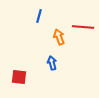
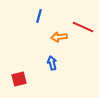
red line: rotated 20 degrees clockwise
orange arrow: rotated 77 degrees counterclockwise
red square: moved 2 px down; rotated 21 degrees counterclockwise
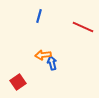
orange arrow: moved 16 px left, 18 px down
red square: moved 1 px left, 3 px down; rotated 21 degrees counterclockwise
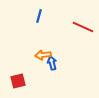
red square: moved 1 px up; rotated 21 degrees clockwise
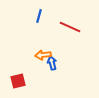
red line: moved 13 px left
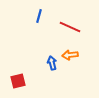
orange arrow: moved 27 px right
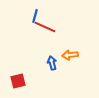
blue line: moved 4 px left
red line: moved 25 px left
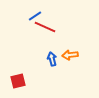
blue line: rotated 40 degrees clockwise
blue arrow: moved 4 px up
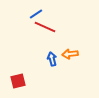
blue line: moved 1 px right, 2 px up
orange arrow: moved 1 px up
